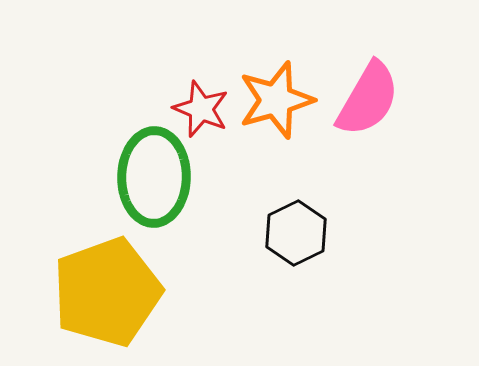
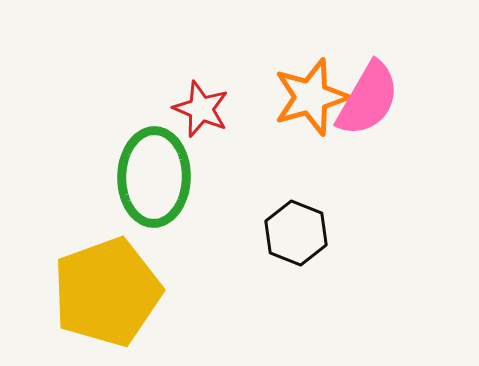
orange star: moved 35 px right, 3 px up
black hexagon: rotated 12 degrees counterclockwise
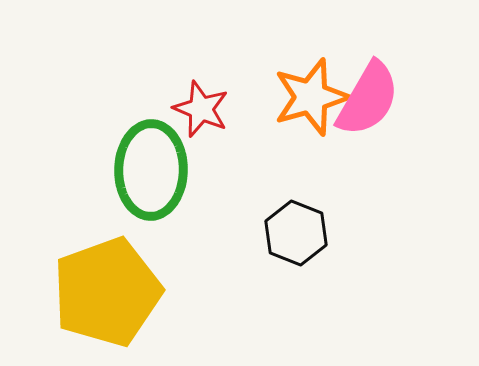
green ellipse: moved 3 px left, 7 px up
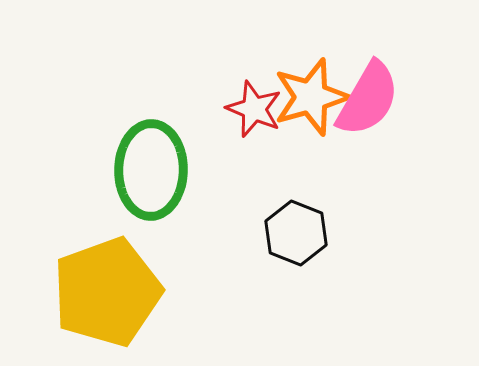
red star: moved 53 px right
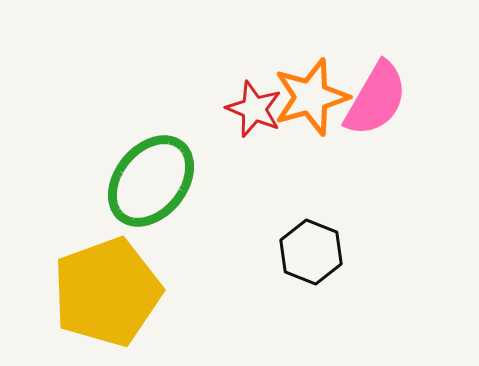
pink semicircle: moved 8 px right
green ellipse: moved 11 px down; rotated 38 degrees clockwise
black hexagon: moved 15 px right, 19 px down
